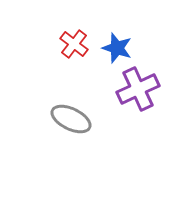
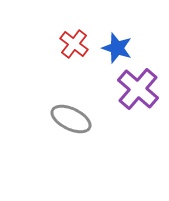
purple cross: rotated 24 degrees counterclockwise
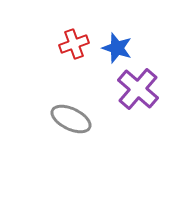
red cross: rotated 32 degrees clockwise
